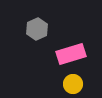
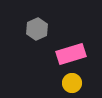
yellow circle: moved 1 px left, 1 px up
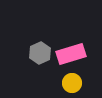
gray hexagon: moved 3 px right, 24 px down
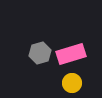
gray hexagon: rotated 10 degrees clockwise
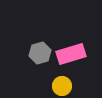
yellow circle: moved 10 px left, 3 px down
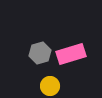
yellow circle: moved 12 px left
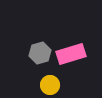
yellow circle: moved 1 px up
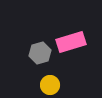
pink rectangle: moved 12 px up
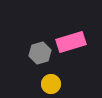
yellow circle: moved 1 px right, 1 px up
